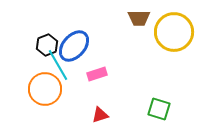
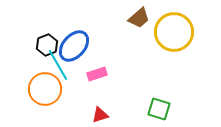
brown trapezoid: rotated 40 degrees counterclockwise
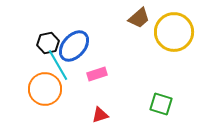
black hexagon: moved 1 px right, 2 px up; rotated 10 degrees clockwise
green square: moved 2 px right, 5 px up
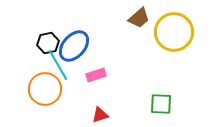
pink rectangle: moved 1 px left, 1 px down
green square: rotated 15 degrees counterclockwise
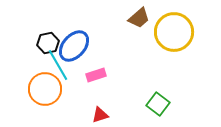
green square: moved 3 px left; rotated 35 degrees clockwise
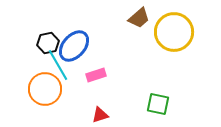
green square: rotated 25 degrees counterclockwise
